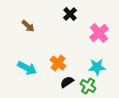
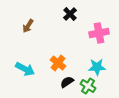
brown arrow: rotated 80 degrees clockwise
pink cross: rotated 30 degrees clockwise
cyan arrow: moved 2 px left, 1 px down
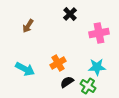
orange cross: rotated 21 degrees clockwise
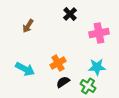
black semicircle: moved 4 px left
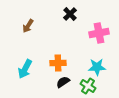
orange cross: rotated 28 degrees clockwise
cyan arrow: rotated 90 degrees clockwise
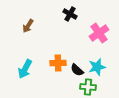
black cross: rotated 16 degrees counterclockwise
pink cross: rotated 24 degrees counterclockwise
cyan star: rotated 12 degrees counterclockwise
black semicircle: moved 14 px right, 12 px up; rotated 104 degrees counterclockwise
green cross: moved 1 px down; rotated 28 degrees counterclockwise
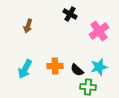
brown arrow: rotated 16 degrees counterclockwise
pink cross: moved 2 px up
orange cross: moved 3 px left, 3 px down
cyan star: moved 2 px right
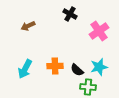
brown arrow: rotated 48 degrees clockwise
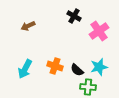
black cross: moved 4 px right, 2 px down
orange cross: rotated 21 degrees clockwise
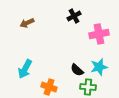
black cross: rotated 32 degrees clockwise
brown arrow: moved 1 px left, 3 px up
pink cross: moved 3 px down; rotated 24 degrees clockwise
orange cross: moved 6 px left, 21 px down
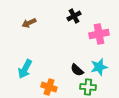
brown arrow: moved 2 px right
